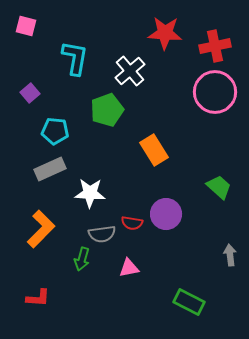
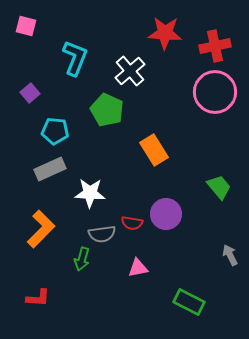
cyan L-shape: rotated 12 degrees clockwise
green pentagon: rotated 28 degrees counterclockwise
green trapezoid: rotated 8 degrees clockwise
gray arrow: rotated 20 degrees counterclockwise
pink triangle: moved 9 px right
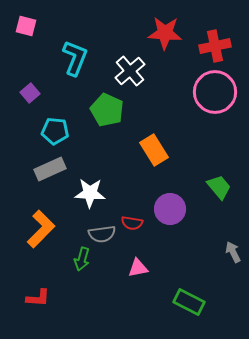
purple circle: moved 4 px right, 5 px up
gray arrow: moved 3 px right, 3 px up
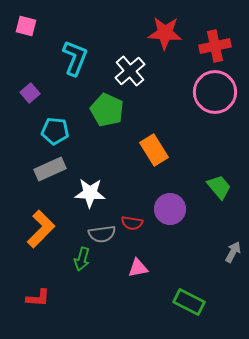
gray arrow: rotated 55 degrees clockwise
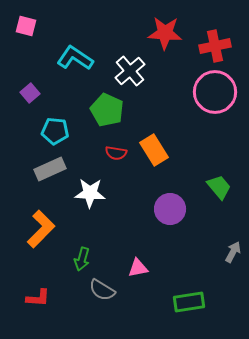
cyan L-shape: rotated 78 degrees counterclockwise
red semicircle: moved 16 px left, 70 px up
gray semicircle: moved 56 px down; rotated 40 degrees clockwise
green rectangle: rotated 36 degrees counterclockwise
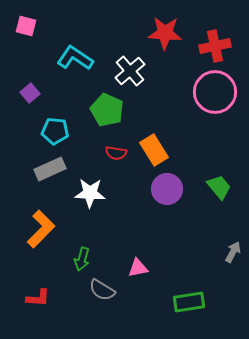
purple circle: moved 3 px left, 20 px up
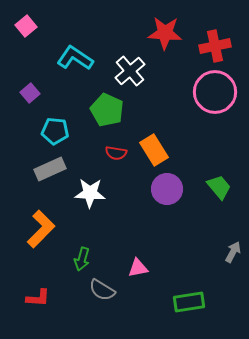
pink square: rotated 35 degrees clockwise
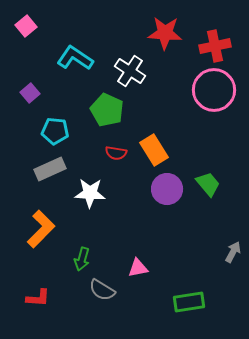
white cross: rotated 16 degrees counterclockwise
pink circle: moved 1 px left, 2 px up
green trapezoid: moved 11 px left, 3 px up
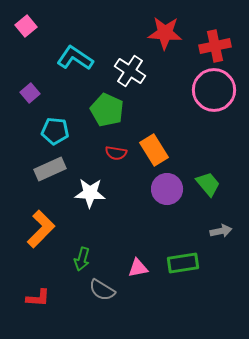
gray arrow: moved 12 px left, 21 px up; rotated 50 degrees clockwise
green rectangle: moved 6 px left, 39 px up
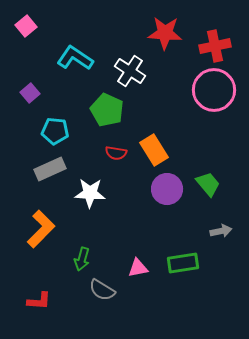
red L-shape: moved 1 px right, 3 px down
